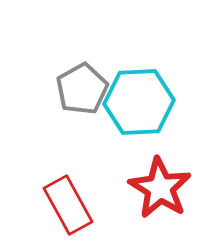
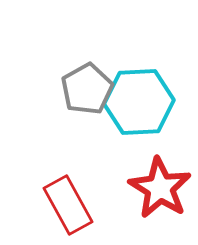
gray pentagon: moved 5 px right
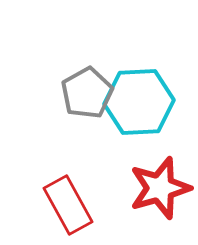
gray pentagon: moved 4 px down
red star: rotated 24 degrees clockwise
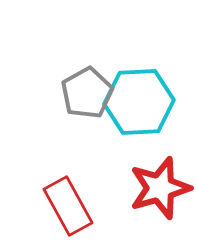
red rectangle: moved 1 px down
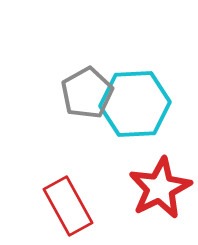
cyan hexagon: moved 4 px left, 2 px down
red star: rotated 10 degrees counterclockwise
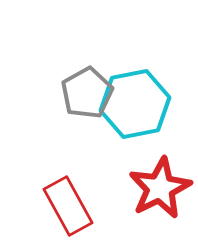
cyan hexagon: rotated 8 degrees counterclockwise
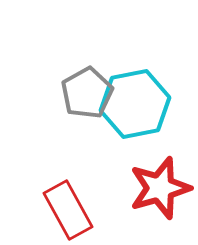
red star: rotated 10 degrees clockwise
red rectangle: moved 4 px down
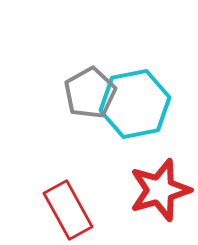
gray pentagon: moved 3 px right
red star: moved 2 px down
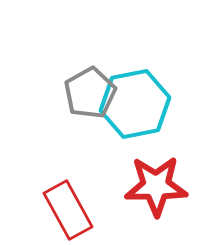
red star: moved 4 px left, 4 px up; rotated 16 degrees clockwise
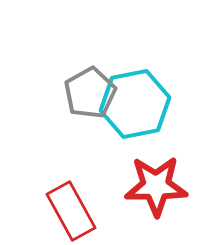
red rectangle: moved 3 px right, 1 px down
